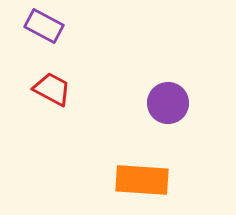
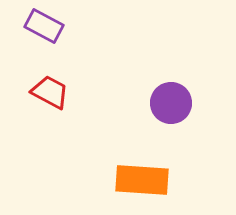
red trapezoid: moved 2 px left, 3 px down
purple circle: moved 3 px right
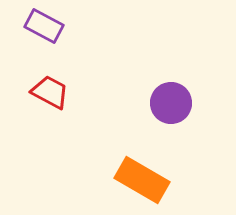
orange rectangle: rotated 26 degrees clockwise
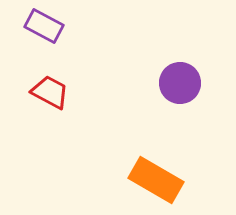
purple circle: moved 9 px right, 20 px up
orange rectangle: moved 14 px right
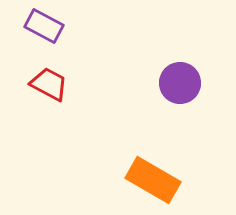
red trapezoid: moved 1 px left, 8 px up
orange rectangle: moved 3 px left
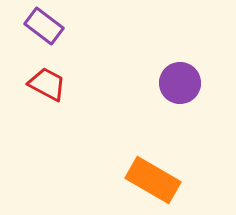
purple rectangle: rotated 9 degrees clockwise
red trapezoid: moved 2 px left
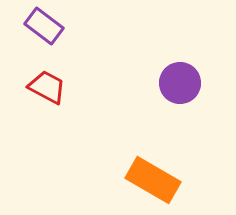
red trapezoid: moved 3 px down
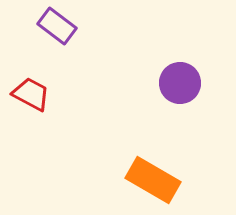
purple rectangle: moved 13 px right
red trapezoid: moved 16 px left, 7 px down
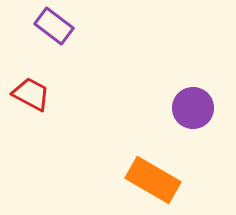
purple rectangle: moved 3 px left
purple circle: moved 13 px right, 25 px down
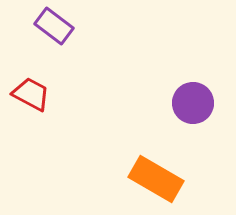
purple circle: moved 5 px up
orange rectangle: moved 3 px right, 1 px up
